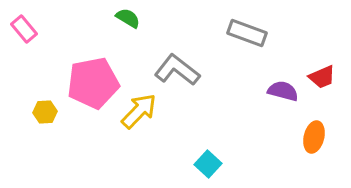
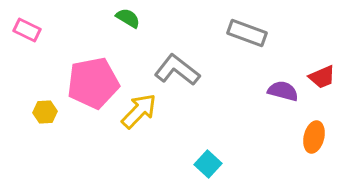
pink rectangle: moved 3 px right, 1 px down; rotated 24 degrees counterclockwise
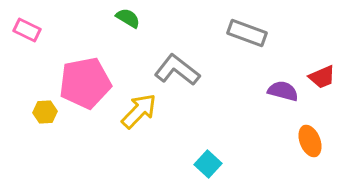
pink pentagon: moved 8 px left
orange ellipse: moved 4 px left, 4 px down; rotated 36 degrees counterclockwise
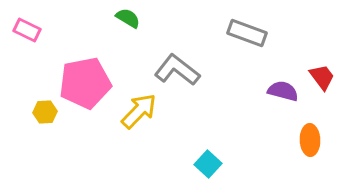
red trapezoid: rotated 104 degrees counterclockwise
orange ellipse: moved 1 px up; rotated 20 degrees clockwise
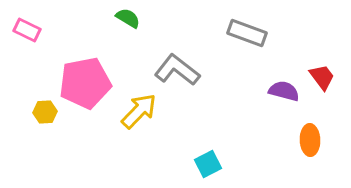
purple semicircle: moved 1 px right
cyan square: rotated 20 degrees clockwise
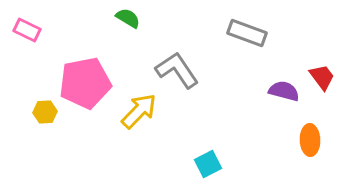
gray L-shape: rotated 18 degrees clockwise
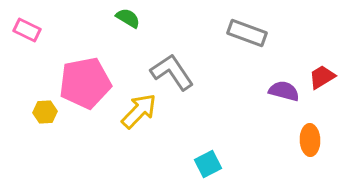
gray L-shape: moved 5 px left, 2 px down
red trapezoid: rotated 84 degrees counterclockwise
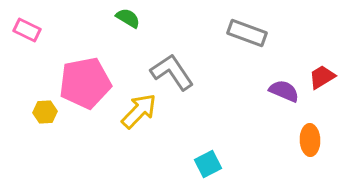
purple semicircle: rotated 8 degrees clockwise
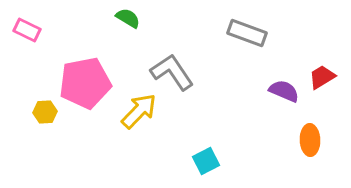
cyan square: moved 2 px left, 3 px up
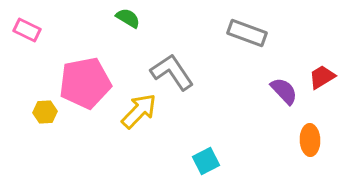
purple semicircle: rotated 24 degrees clockwise
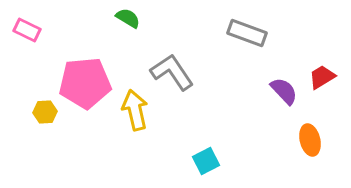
pink pentagon: rotated 6 degrees clockwise
yellow arrow: moved 4 px left, 1 px up; rotated 57 degrees counterclockwise
orange ellipse: rotated 12 degrees counterclockwise
